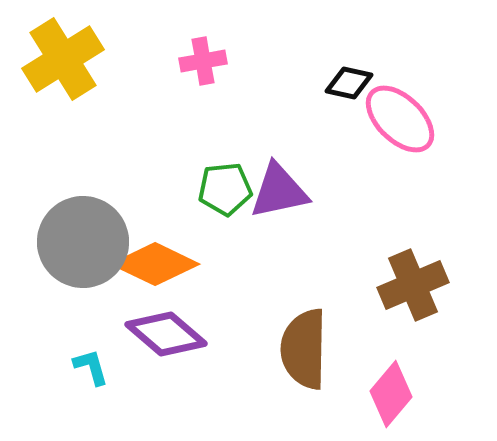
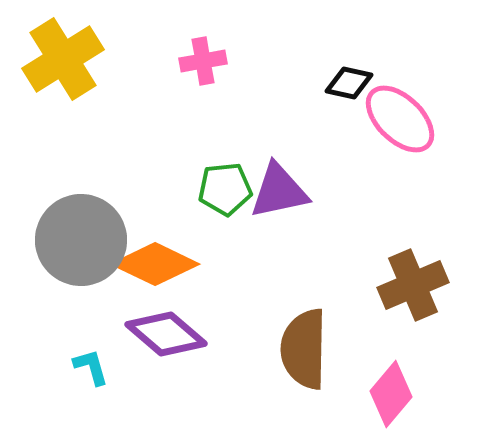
gray circle: moved 2 px left, 2 px up
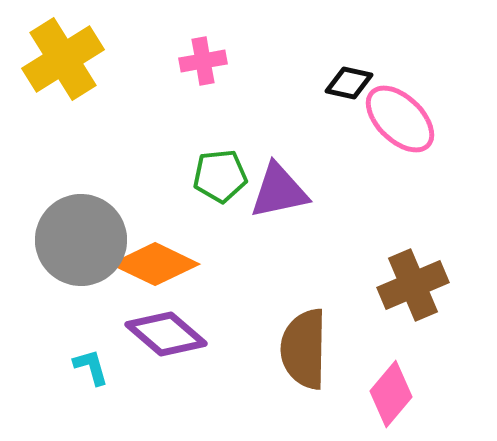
green pentagon: moved 5 px left, 13 px up
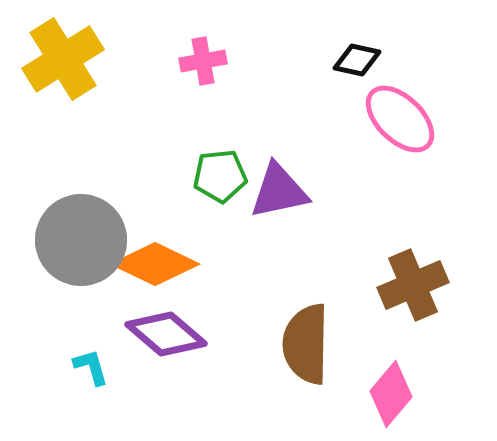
black diamond: moved 8 px right, 23 px up
brown semicircle: moved 2 px right, 5 px up
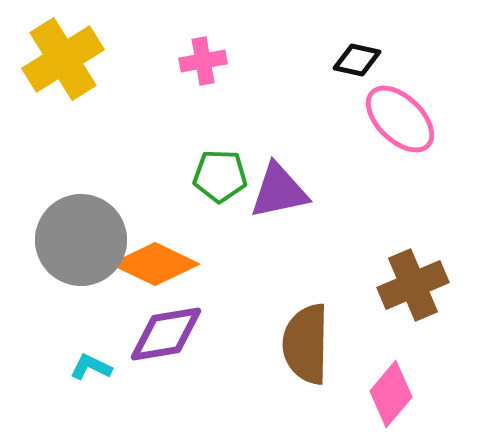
green pentagon: rotated 8 degrees clockwise
purple diamond: rotated 50 degrees counterclockwise
cyan L-shape: rotated 48 degrees counterclockwise
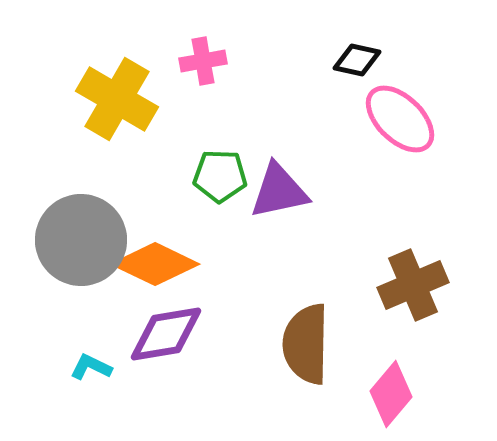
yellow cross: moved 54 px right, 40 px down; rotated 28 degrees counterclockwise
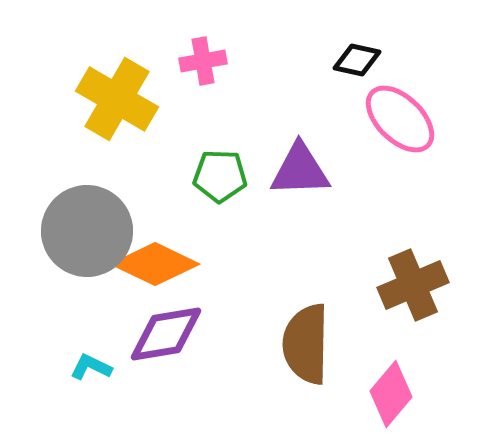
purple triangle: moved 21 px right, 21 px up; rotated 10 degrees clockwise
gray circle: moved 6 px right, 9 px up
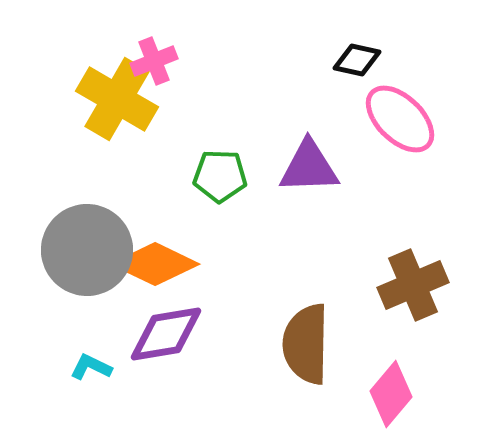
pink cross: moved 49 px left; rotated 12 degrees counterclockwise
purple triangle: moved 9 px right, 3 px up
gray circle: moved 19 px down
